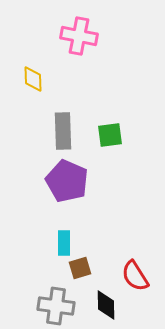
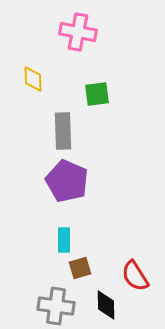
pink cross: moved 1 px left, 4 px up
green square: moved 13 px left, 41 px up
cyan rectangle: moved 3 px up
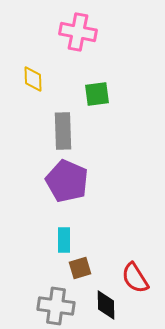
red semicircle: moved 2 px down
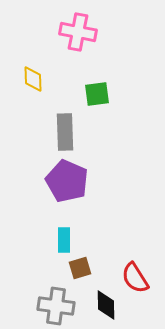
gray rectangle: moved 2 px right, 1 px down
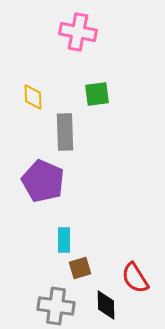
yellow diamond: moved 18 px down
purple pentagon: moved 24 px left
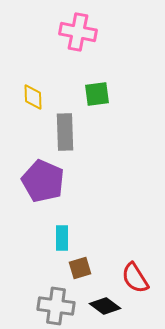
cyan rectangle: moved 2 px left, 2 px up
black diamond: moved 1 px left, 1 px down; rotated 52 degrees counterclockwise
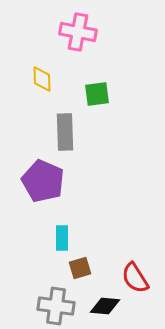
yellow diamond: moved 9 px right, 18 px up
black diamond: rotated 32 degrees counterclockwise
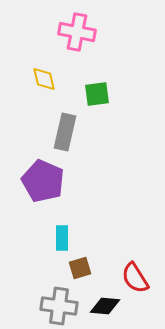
pink cross: moved 1 px left
yellow diamond: moved 2 px right; rotated 12 degrees counterclockwise
gray rectangle: rotated 15 degrees clockwise
gray cross: moved 3 px right
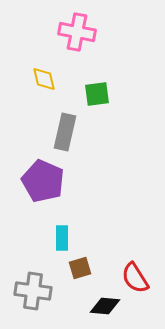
gray cross: moved 26 px left, 15 px up
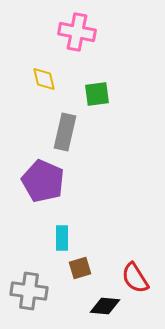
gray cross: moved 4 px left
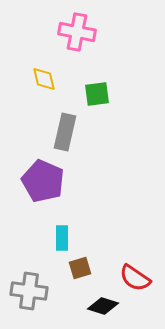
red semicircle: rotated 24 degrees counterclockwise
black diamond: moved 2 px left; rotated 12 degrees clockwise
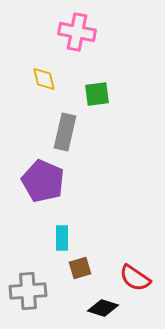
gray cross: moved 1 px left; rotated 12 degrees counterclockwise
black diamond: moved 2 px down
